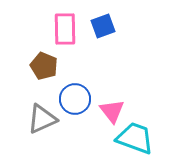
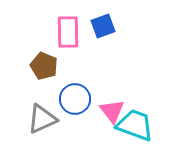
pink rectangle: moved 3 px right, 3 px down
cyan trapezoid: moved 13 px up
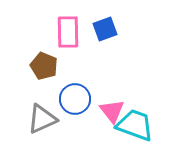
blue square: moved 2 px right, 3 px down
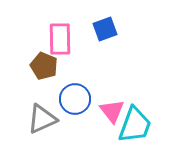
pink rectangle: moved 8 px left, 7 px down
cyan trapezoid: rotated 90 degrees clockwise
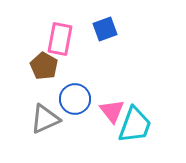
pink rectangle: rotated 12 degrees clockwise
brown pentagon: rotated 8 degrees clockwise
gray triangle: moved 3 px right
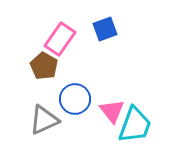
pink rectangle: rotated 24 degrees clockwise
gray triangle: moved 1 px left, 1 px down
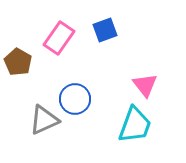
blue square: moved 1 px down
pink rectangle: moved 1 px left, 1 px up
brown pentagon: moved 26 px left, 4 px up
pink triangle: moved 33 px right, 26 px up
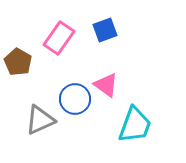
pink triangle: moved 39 px left; rotated 16 degrees counterclockwise
gray triangle: moved 4 px left
